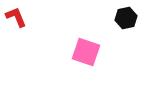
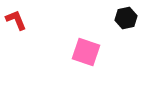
red L-shape: moved 3 px down
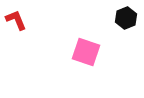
black hexagon: rotated 10 degrees counterclockwise
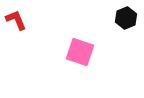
pink square: moved 6 px left
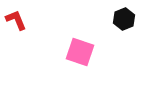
black hexagon: moved 2 px left, 1 px down
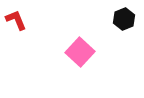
pink square: rotated 24 degrees clockwise
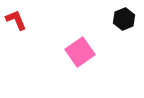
pink square: rotated 12 degrees clockwise
